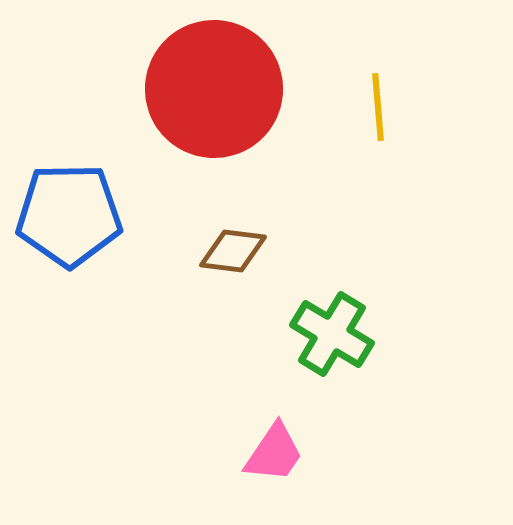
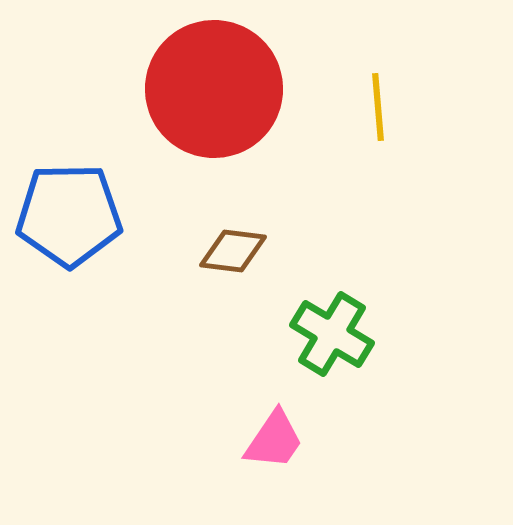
pink trapezoid: moved 13 px up
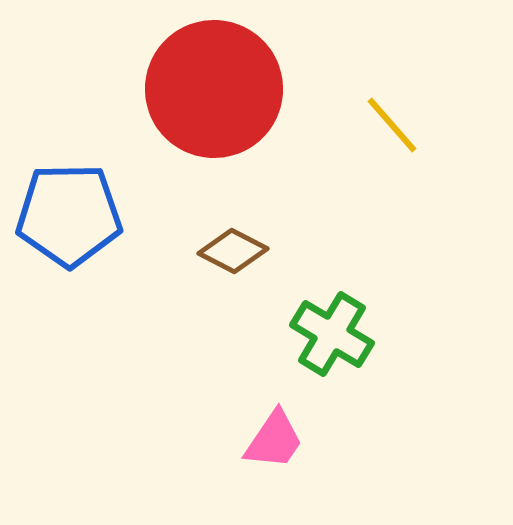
yellow line: moved 14 px right, 18 px down; rotated 36 degrees counterclockwise
brown diamond: rotated 20 degrees clockwise
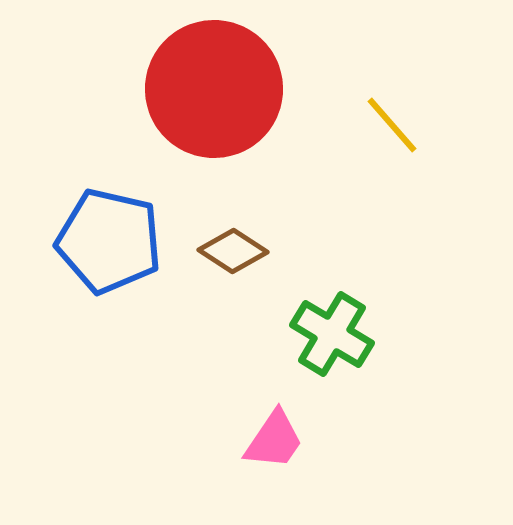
blue pentagon: moved 40 px right, 26 px down; rotated 14 degrees clockwise
brown diamond: rotated 6 degrees clockwise
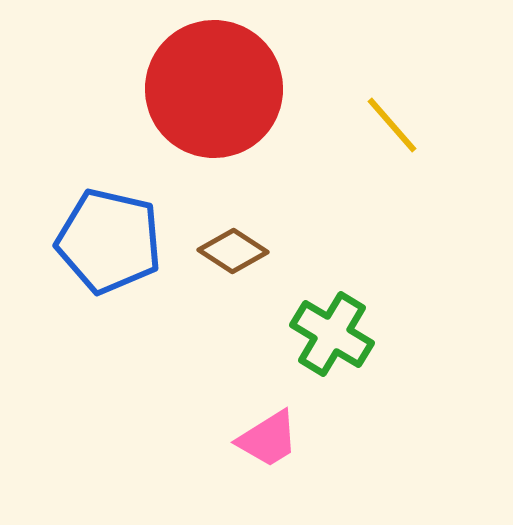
pink trapezoid: moved 6 px left, 1 px up; rotated 24 degrees clockwise
